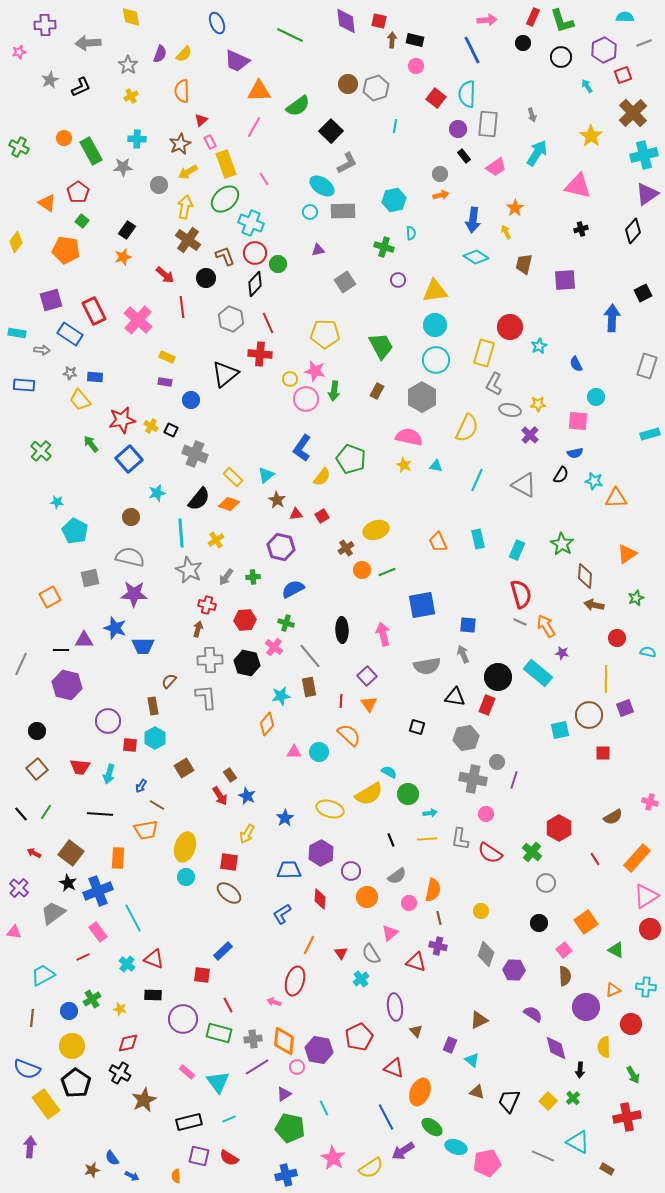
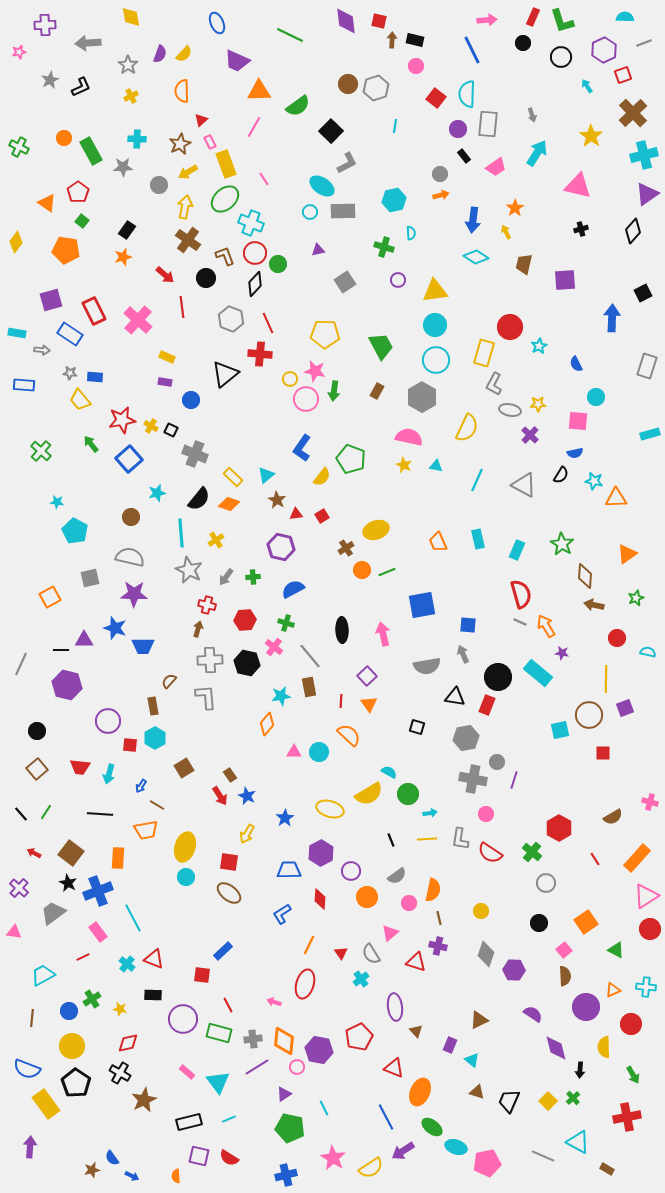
red ellipse at (295, 981): moved 10 px right, 3 px down
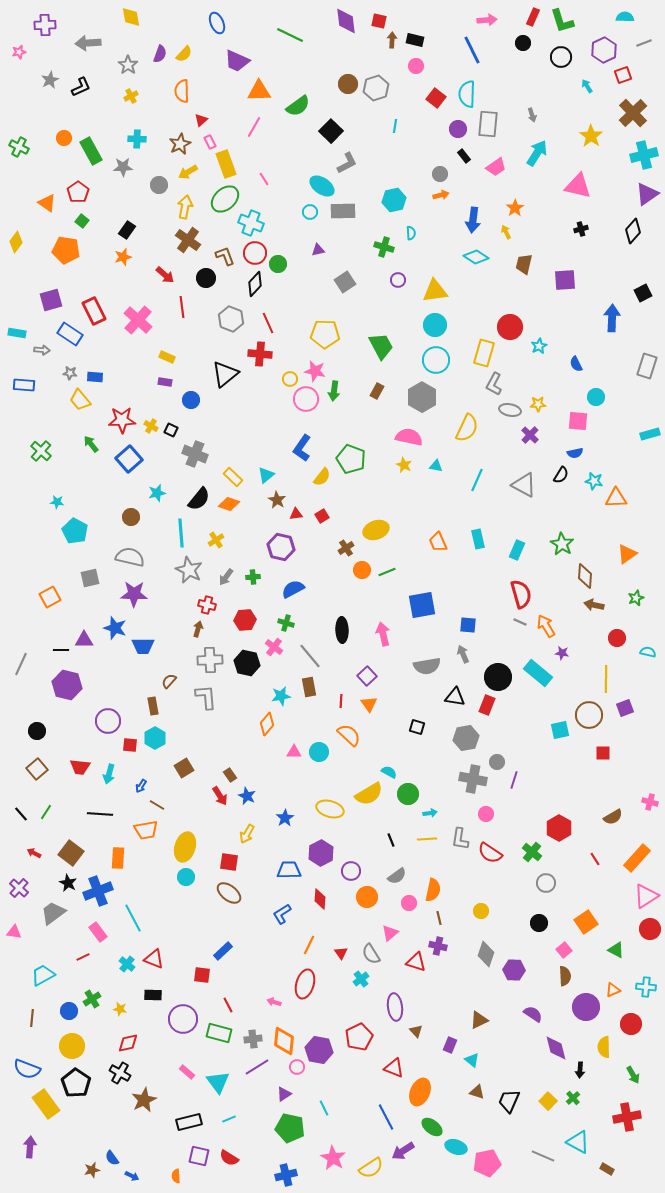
red star at (122, 420): rotated 8 degrees clockwise
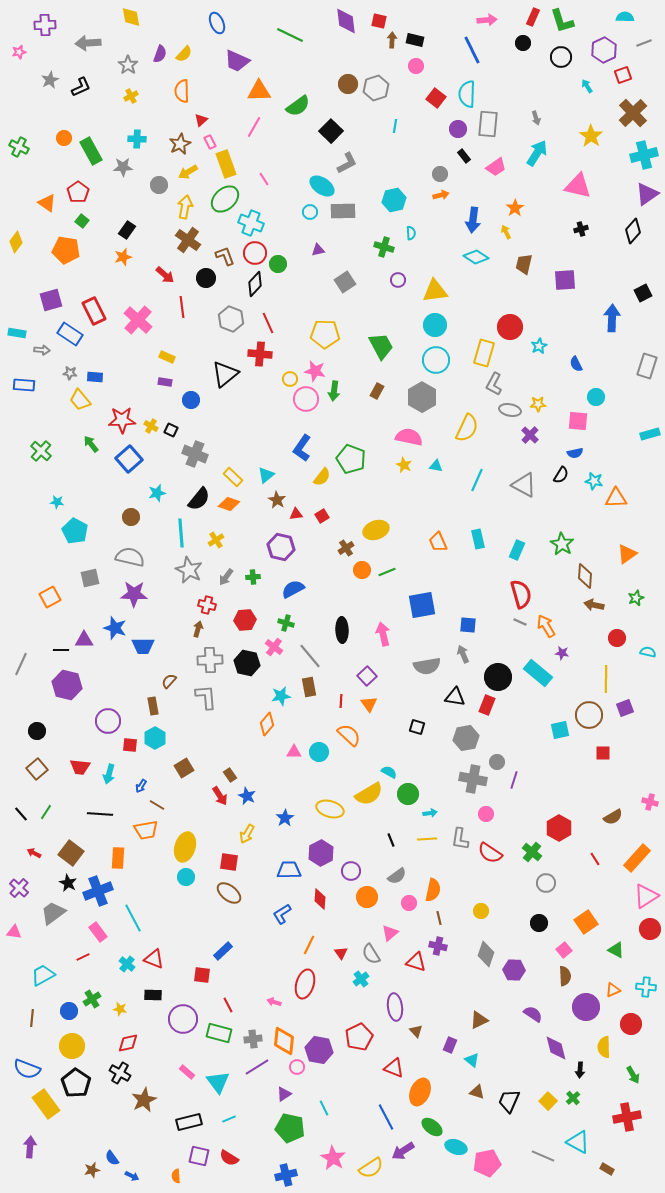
gray arrow at (532, 115): moved 4 px right, 3 px down
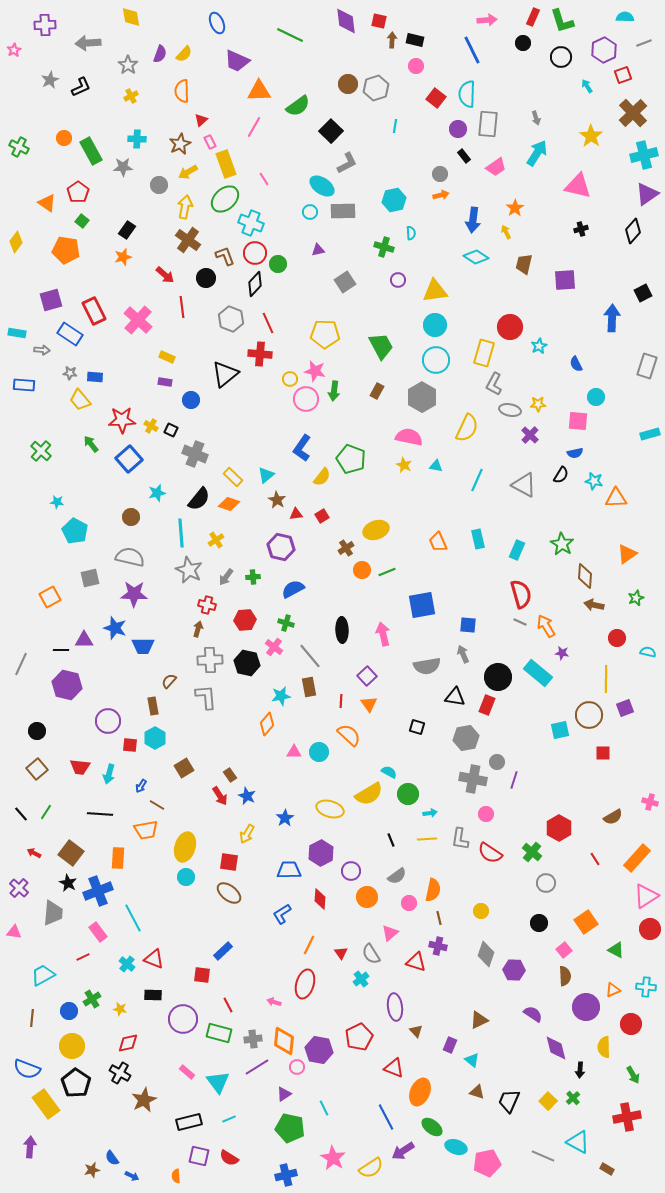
pink star at (19, 52): moved 5 px left, 2 px up; rotated 16 degrees counterclockwise
gray trapezoid at (53, 913): rotated 132 degrees clockwise
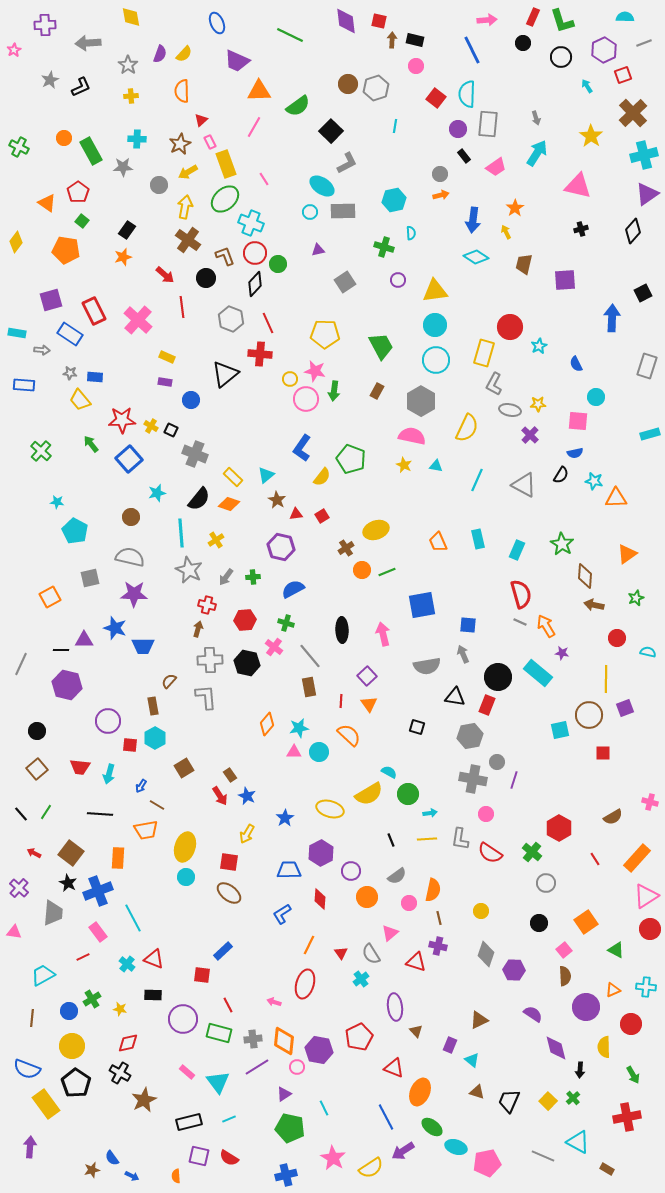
yellow cross at (131, 96): rotated 24 degrees clockwise
gray hexagon at (422, 397): moved 1 px left, 4 px down
pink semicircle at (409, 437): moved 3 px right, 1 px up
cyan star at (281, 696): moved 18 px right, 32 px down
gray hexagon at (466, 738): moved 4 px right, 2 px up
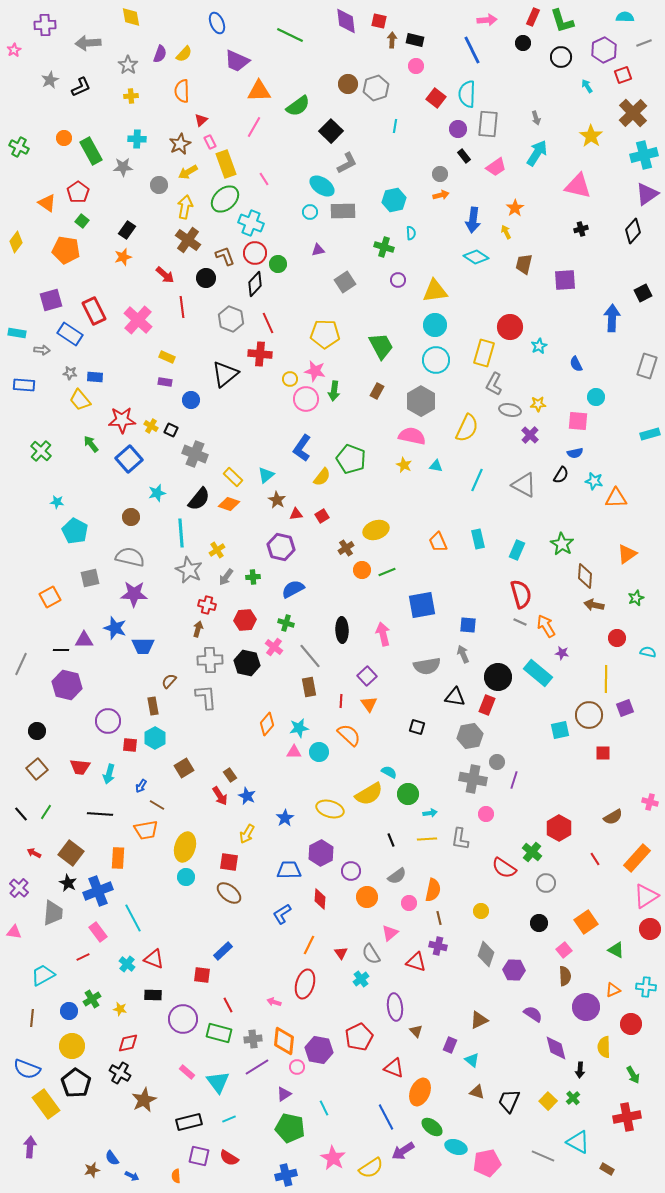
yellow cross at (216, 540): moved 1 px right, 10 px down
red semicircle at (490, 853): moved 14 px right, 15 px down
